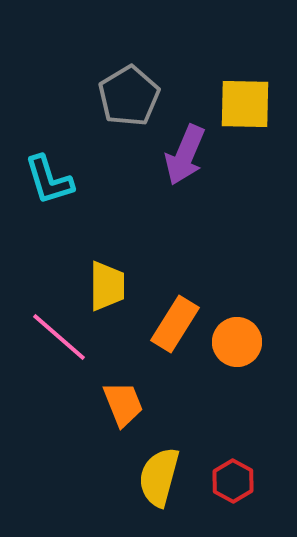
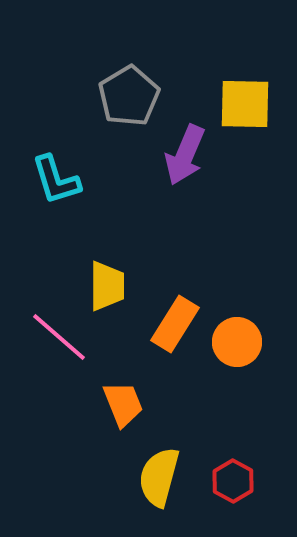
cyan L-shape: moved 7 px right
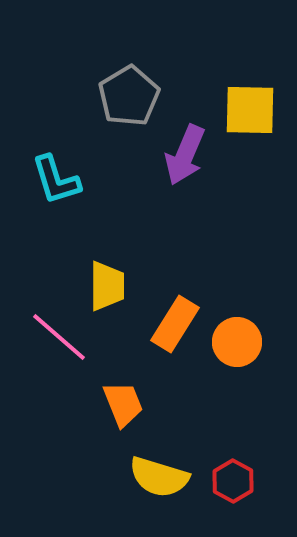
yellow square: moved 5 px right, 6 px down
yellow semicircle: rotated 88 degrees counterclockwise
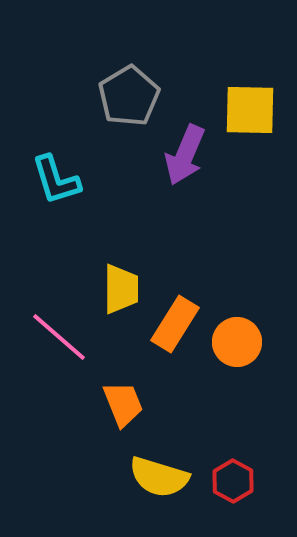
yellow trapezoid: moved 14 px right, 3 px down
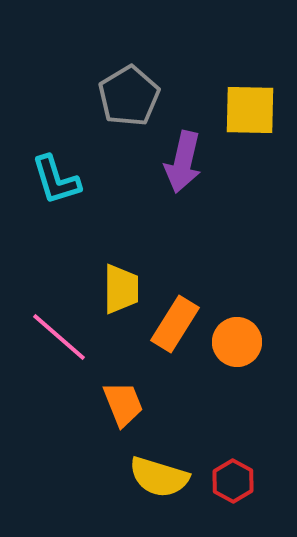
purple arrow: moved 2 px left, 7 px down; rotated 10 degrees counterclockwise
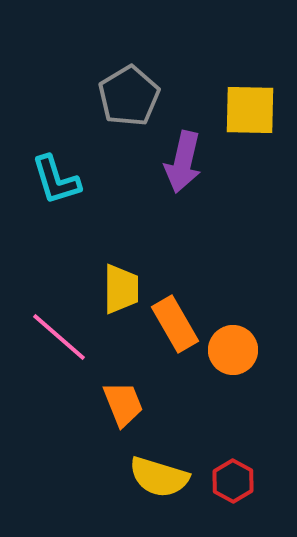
orange rectangle: rotated 62 degrees counterclockwise
orange circle: moved 4 px left, 8 px down
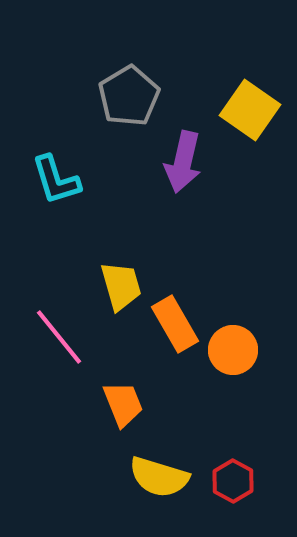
yellow square: rotated 34 degrees clockwise
yellow trapezoid: moved 3 px up; rotated 16 degrees counterclockwise
pink line: rotated 10 degrees clockwise
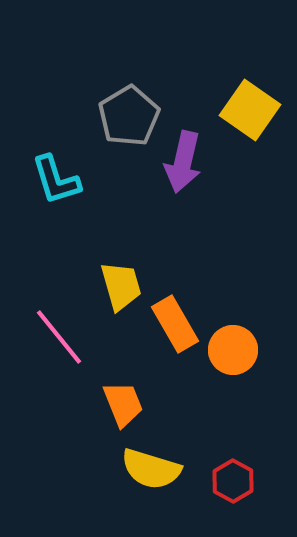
gray pentagon: moved 20 px down
yellow semicircle: moved 8 px left, 8 px up
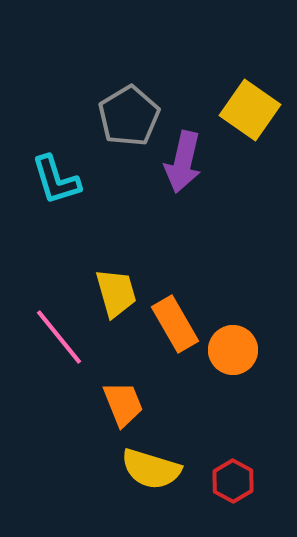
yellow trapezoid: moved 5 px left, 7 px down
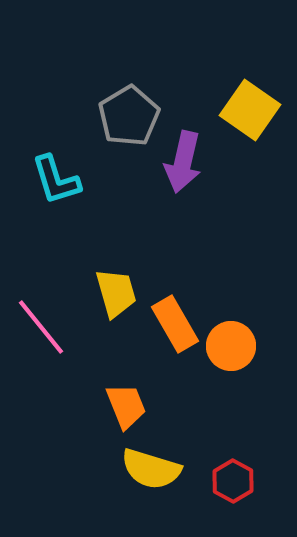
pink line: moved 18 px left, 10 px up
orange circle: moved 2 px left, 4 px up
orange trapezoid: moved 3 px right, 2 px down
